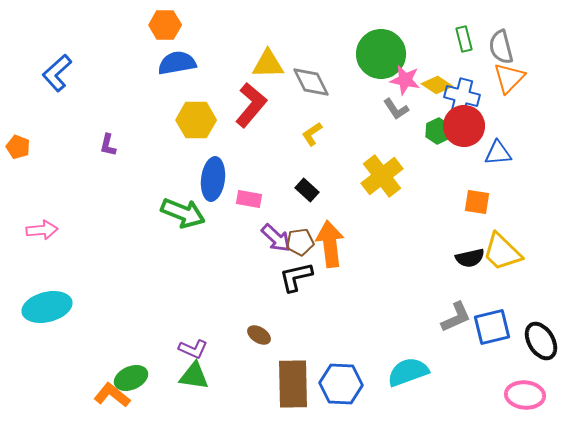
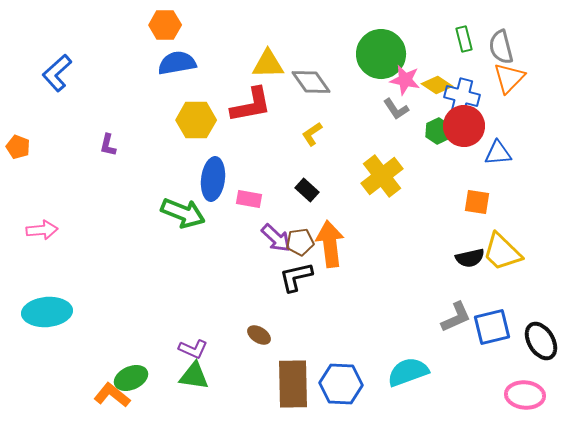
gray diamond at (311, 82): rotated 9 degrees counterclockwise
red L-shape at (251, 105): rotated 39 degrees clockwise
cyan ellipse at (47, 307): moved 5 px down; rotated 9 degrees clockwise
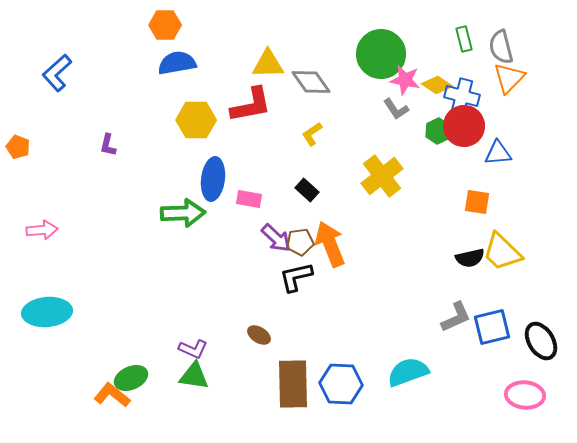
green arrow at (183, 213): rotated 24 degrees counterclockwise
orange arrow at (330, 244): rotated 15 degrees counterclockwise
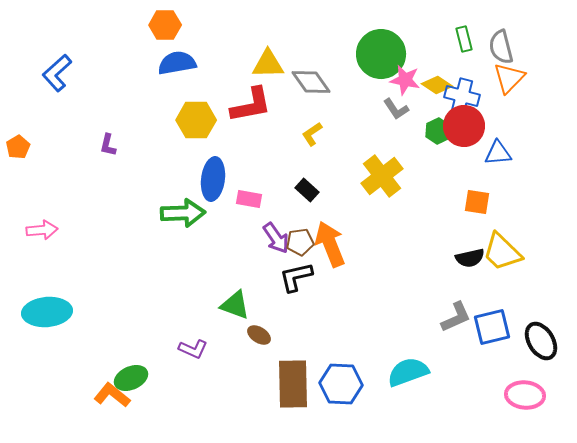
orange pentagon at (18, 147): rotated 20 degrees clockwise
purple arrow at (276, 238): rotated 12 degrees clockwise
green triangle at (194, 376): moved 41 px right, 71 px up; rotated 12 degrees clockwise
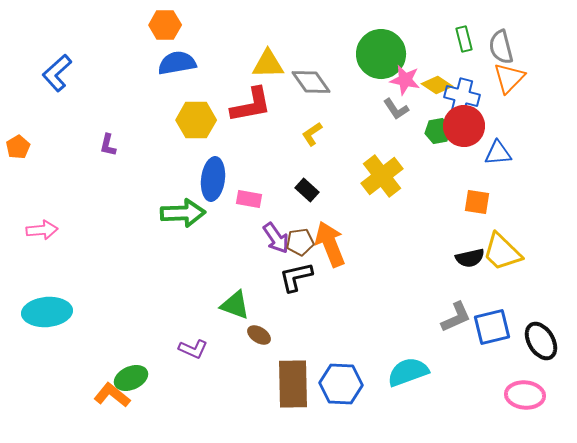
green hexagon at (438, 131): rotated 15 degrees clockwise
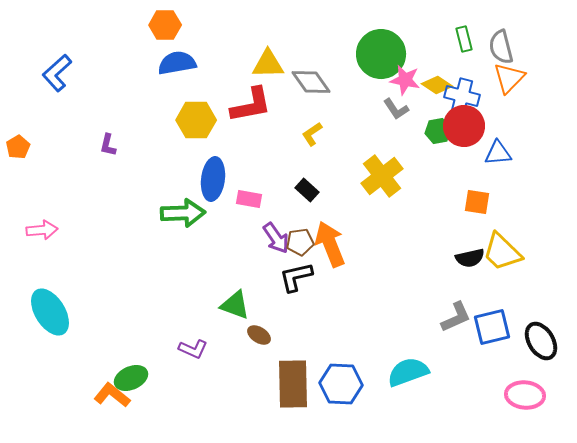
cyan ellipse at (47, 312): moved 3 px right; rotated 63 degrees clockwise
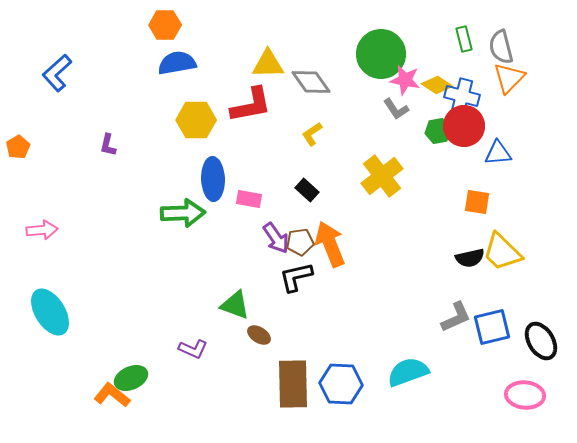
blue ellipse at (213, 179): rotated 9 degrees counterclockwise
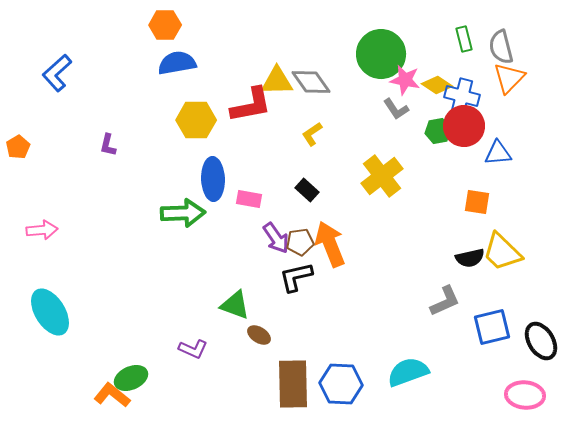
yellow triangle at (268, 64): moved 9 px right, 17 px down
gray L-shape at (456, 317): moved 11 px left, 16 px up
